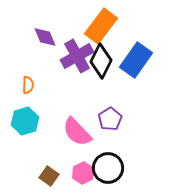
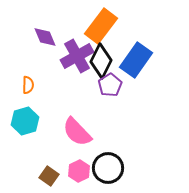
purple pentagon: moved 34 px up
pink hexagon: moved 4 px left, 2 px up
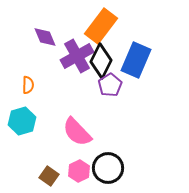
blue rectangle: rotated 12 degrees counterclockwise
cyan hexagon: moved 3 px left
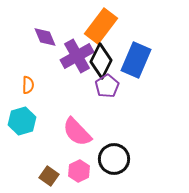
purple pentagon: moved 3 px left, 1 px down
black circle: moved 6 px right, 9 px up
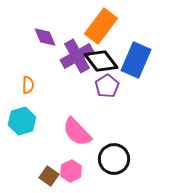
black diamond: rotated 64 degrees counterclockwise
pink hexagon: moved 8 px left
